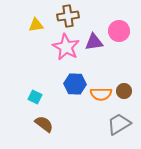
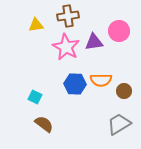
orange semicircle: moved 14 px up
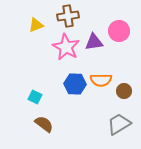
yellow triangle: rotated 14 degrees counterclockwise
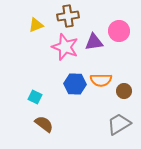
pink star: moved 1 px left; rotated 8 degrees counterclockwise
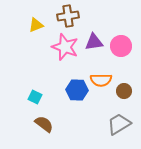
pink circle: moved 2 px right, 15 px down
blue hexagon: moved 2 px right, 6 px down
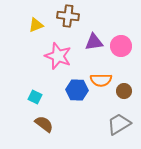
brown cross: rotated 15 degrees clockwise
pink star: moved 7 px left, 9 px down
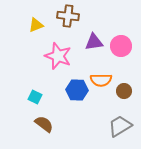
gray trapezoid: moved 1 px right, 2 px down
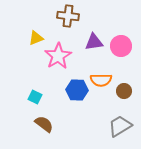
yellow triangle: moved 13 px down
pink star: rotated 20 degrees clockwise
